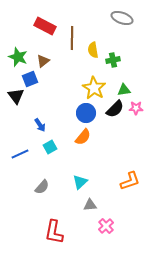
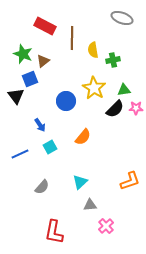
green star: moved 5 px right, 3 px up
blue circle: moved 20 px left, 12 px up
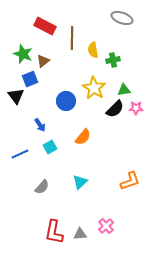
gray triangle: moved 10 px left, 29 px down
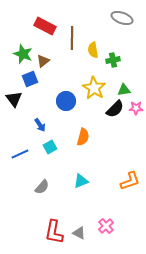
black triangle: moved 2 px left, 3 px down
orange semicircle: rotated 24 degrees counterclockwise
cyan triangle: moved 1 px right, 1 px up; rotated 21 degrees clockwise
gray triangle: moved 1 px left, 1 px up; rotated 32 degrees clockwise
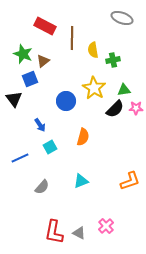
blue line: moved 4 px down
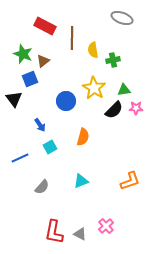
black semicircle: moved 1 px left, 1 px down
gray triangle: moved 1 px right, 1 px down
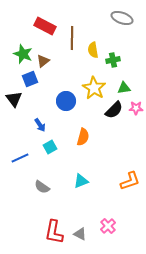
green triangle: moved 2 px up
gray semicircle: rotated 84 degrees clockwise
pink cross: moved 2 px right
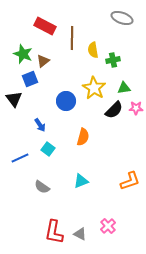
cyan square: moved 2 px left, 2 px down; rotated 24 degrees counterclockwise
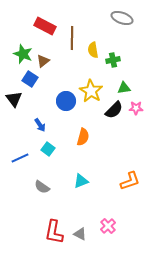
blue square: rotated 35 degrees counterclockwise
yellow star: moved 3 px left, 3 px down
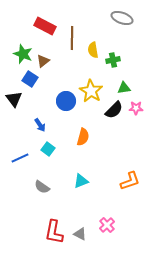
pink cross: moved 1 px left, 1 px up
